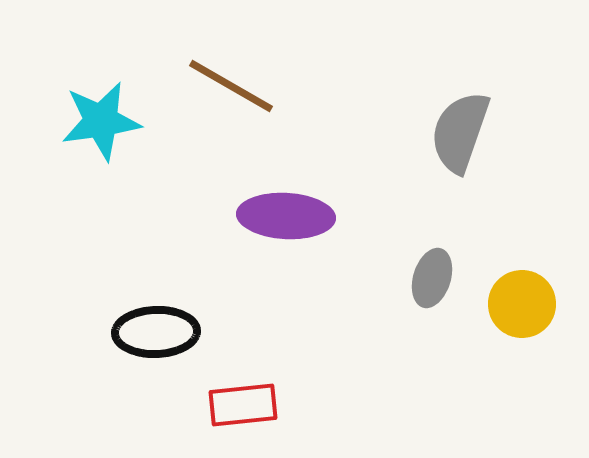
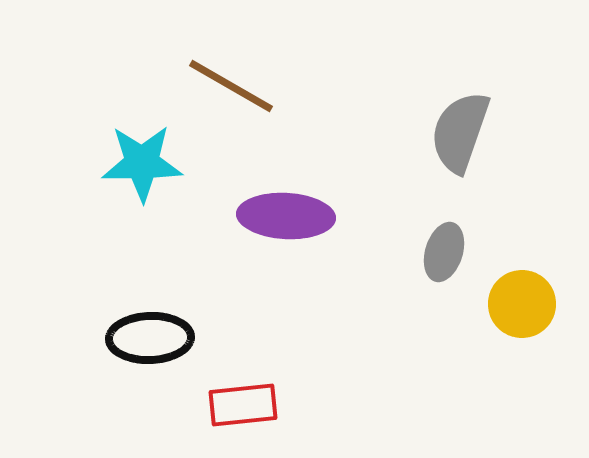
cyan star: moved 41 px right, 42 px down; rotated 8 degrees clockwise
gray ellipse: moved 12 px right, 26 px up
black ellipse: moved 6 px left, 6 px down
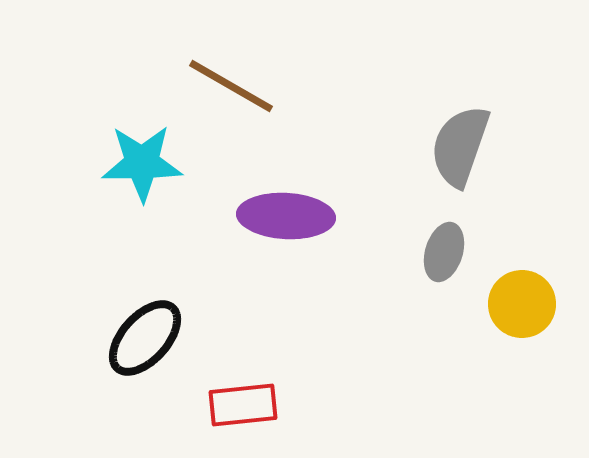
gray semicircle: moved 14 px down
black ellipse: moved 5 px left; rotated 46 degrees counterclockwise
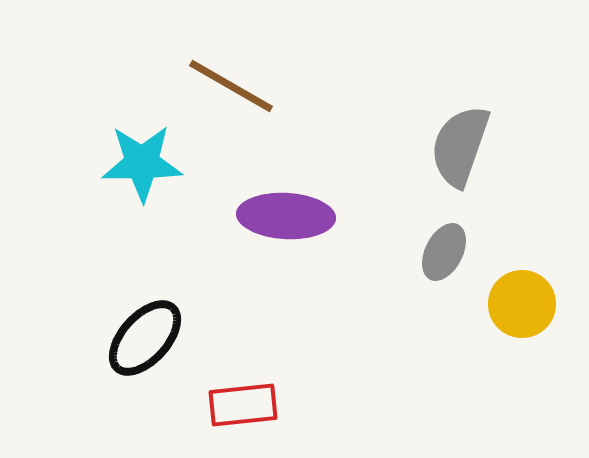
gray ellipse: rotated 10 degrees clockwise
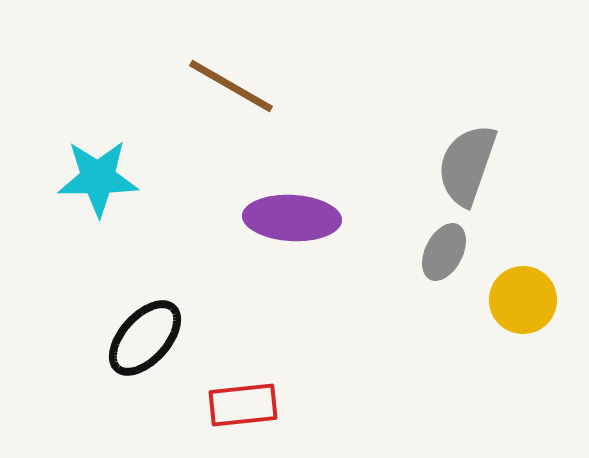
gray semicircle: moved 7 px right, 19 px down
cyan star: moved 44 px left, 15 px down
purple ellipse: moved 6 px right, 2 px down
yellow circle: moved 1 px right, 4 px up
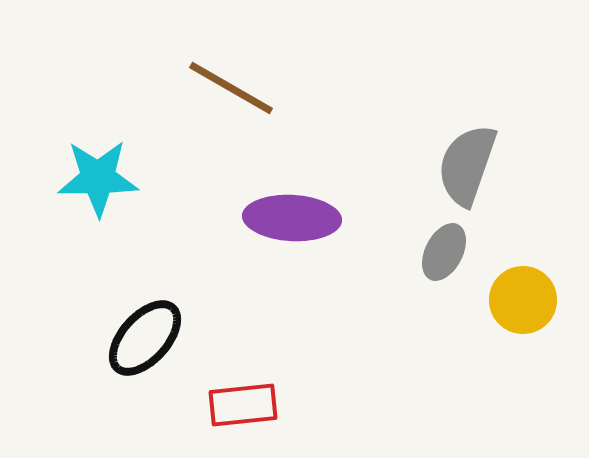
brown line: moved 2 px down
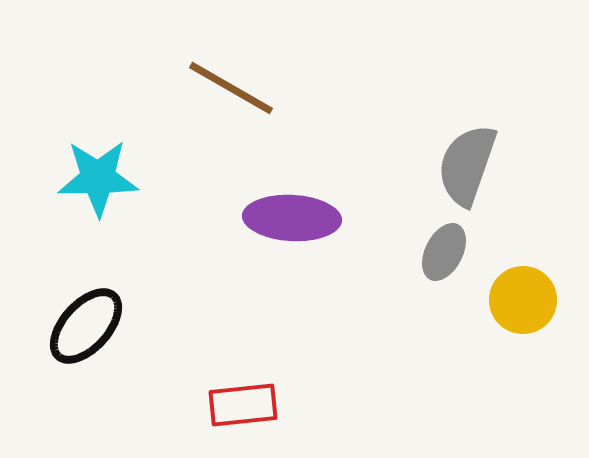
black ellipse: moved 59 px left, 12 px up
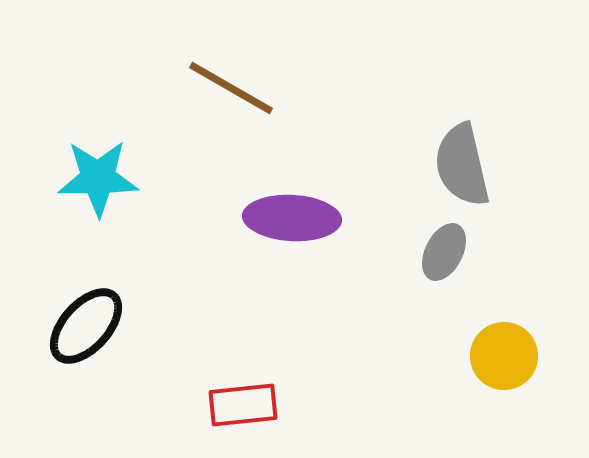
gray semicircle: moved 5 px left; rotated 32 degrees counterclockwise
yellow circle: moved 19 px left, 56 px down
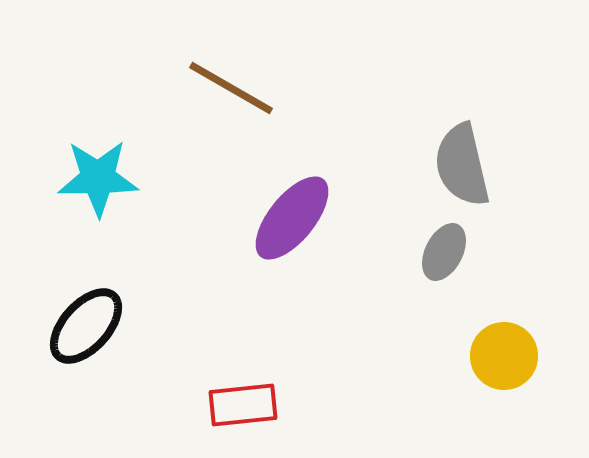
purple ellipse: rotated 54 degrees counterclockwise
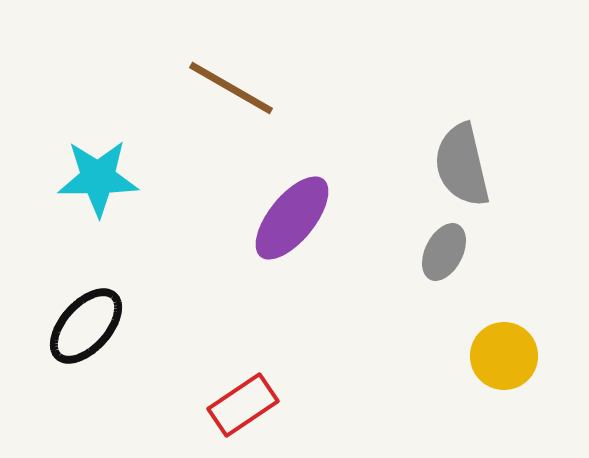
red rectangle: rotated 28 degrees counterclockwise
